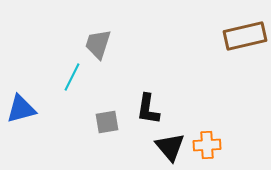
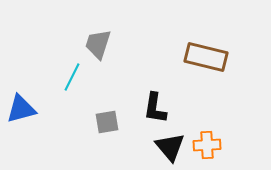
brown rectangle: moved 39 px left, 21 px down; rotated 27 degrees clockwise
black L-shape: moved 7 px right, 1 px up
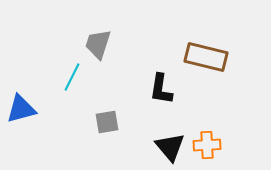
black L-shape: moved 6 px right, 19 px up
